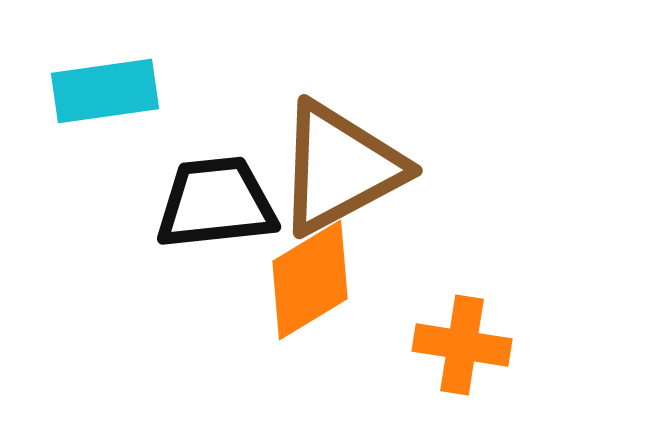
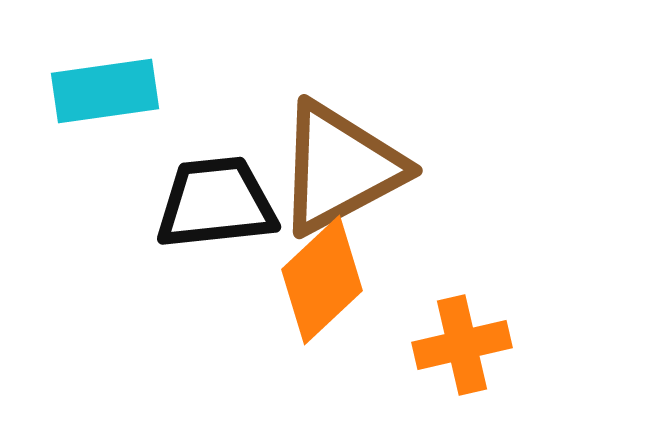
orange diamond: moved 12 px right; rotated 12 degrees counterclockwise
orange cross: rotated 22 degrees counterclockwise
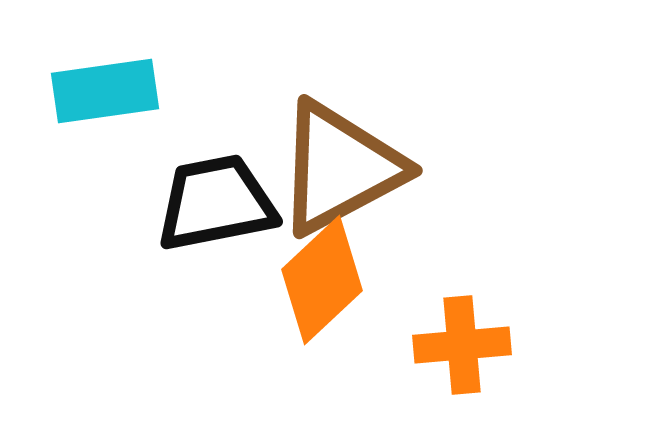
black trapezoid: rotated 5 degrees counterclockwise
orange cross: rotated 8 degrees clockwise
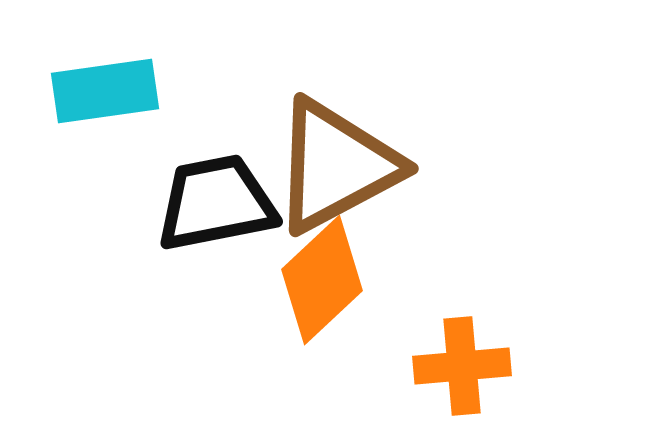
brown triangle: moved 4 px left, 2 px up
orange cross: moved 21 px down
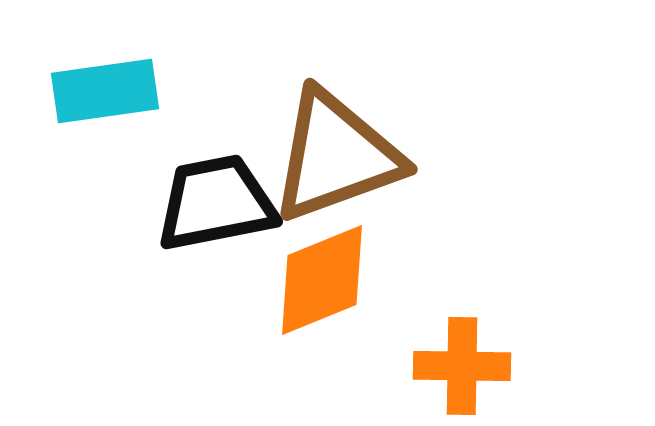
brown triangle: moved 10 px up; rotated 8 degrees clockwise
orange diamond: rotated 21 degrees clockwise
orange cross: rotated 6 degrees clockwise
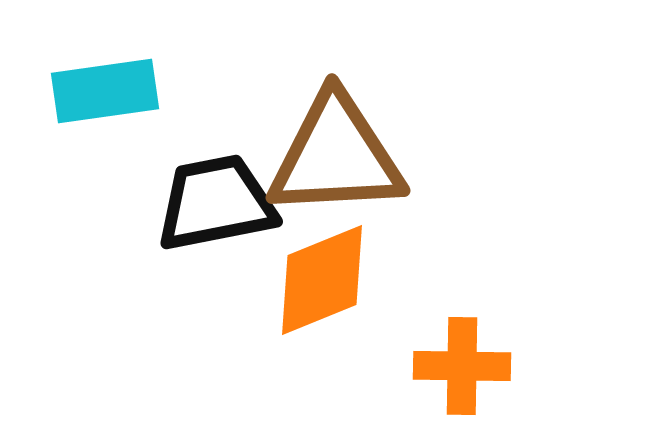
brown triangle: rotated 17 degrees clockwise
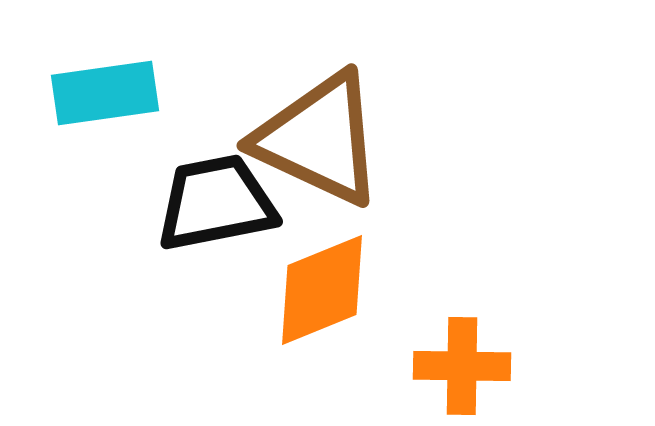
cyan rectangle: moved 2 px down
brown triangle: moved 17 px left, 17 px up; rotated 28 degrees clockwise
orange diamond: moved 10 px down
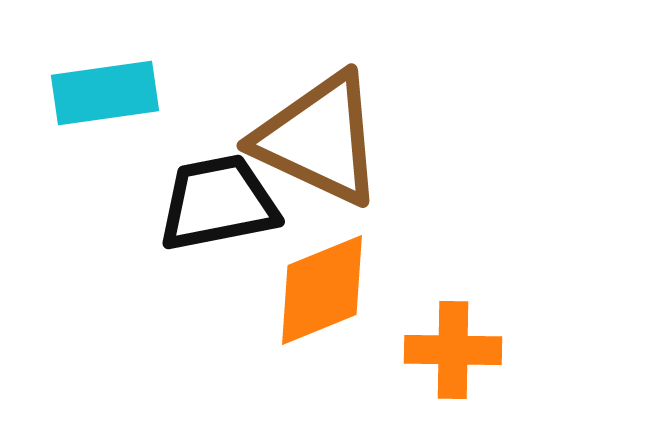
black trapezoid: moved 2 px right
orange cross: moved 9 px left, 16 px up
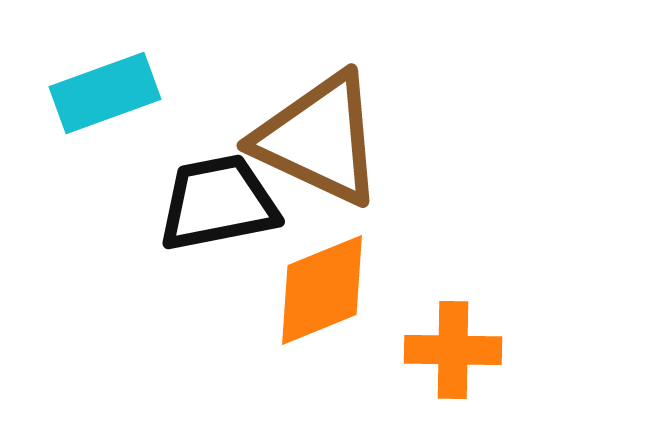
cyan rectangle: rotated 12 degrees counterclockwise
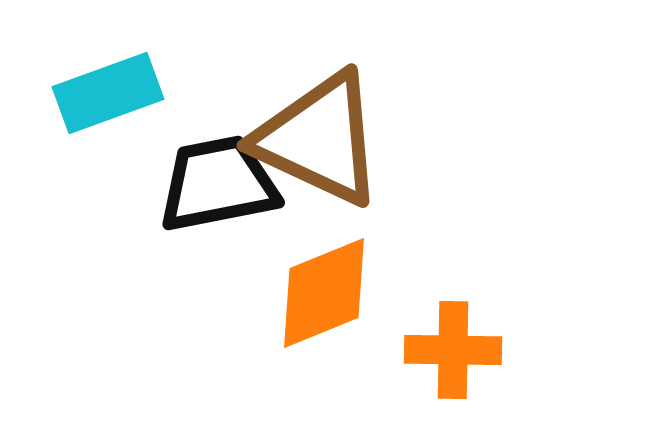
cyan rectangle: moved 3 px right
black trapezoid: moved 19 px up
orange diamond: moved 2 px right, 3 px down
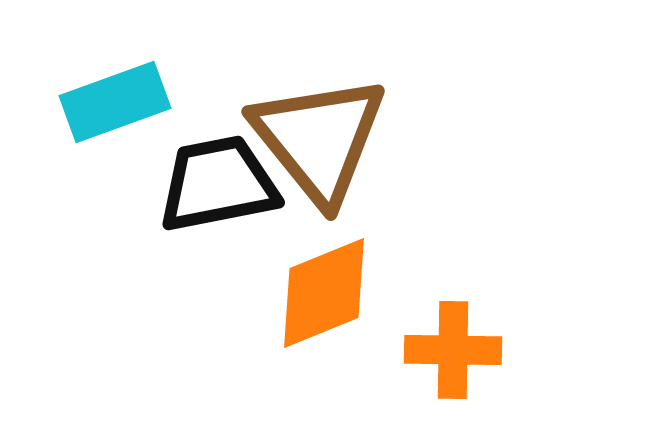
cyan rectangle: moved 7 px right, 9 px down
brown triangle: rotated 26 degrees clockwise
